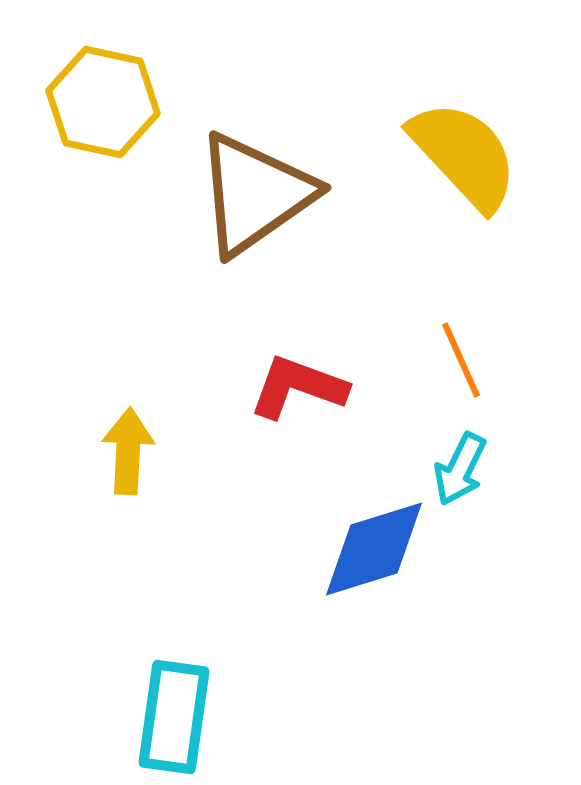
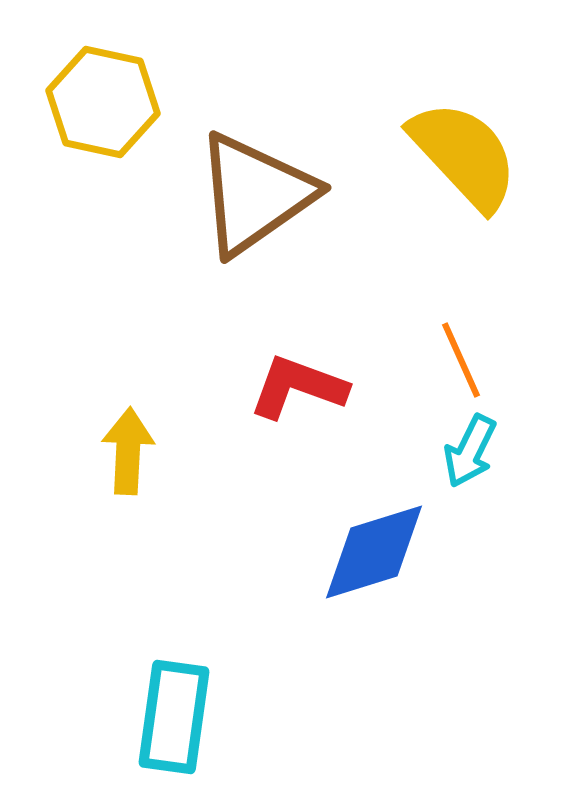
cyan arrow: moved 10 px right, 18 px up
blue diamond: moved 3 px down
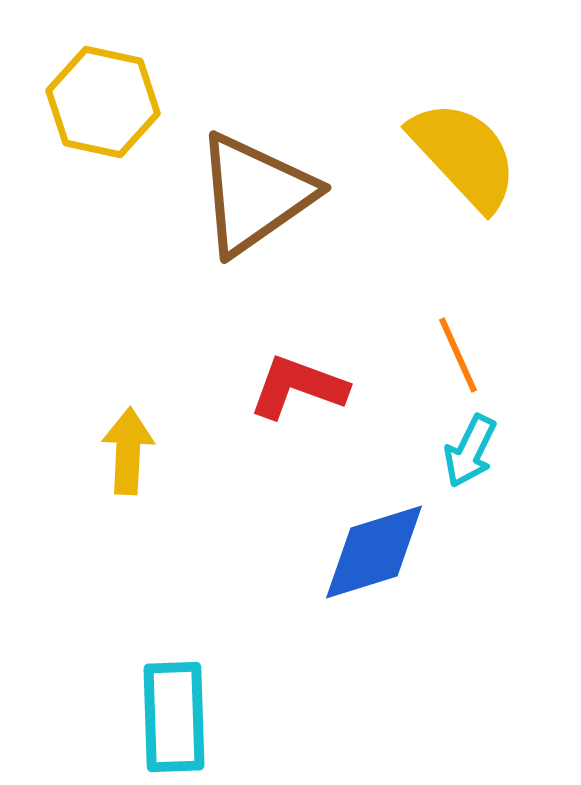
orange line: moved 3 px left, 5 px up
cyan rectangle: rotated 10 degrees counterclockwise
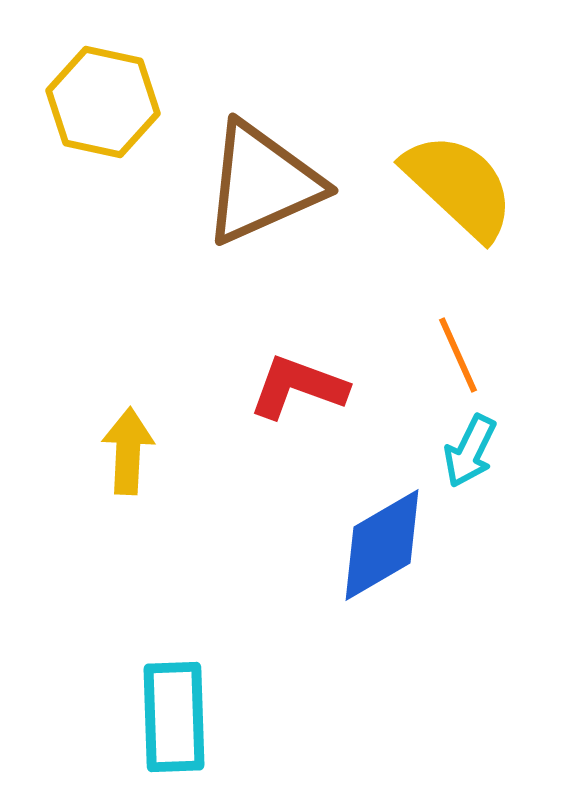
yellow semicircle: moved 5 px left, 31 px down; rotated 4 degrees counterclockwise
brown triangle: moved 7 px right, 11 px up; rotated 11 degrees clockwise
blue diamond: moved 8 px right, 7 px up; rotated 13 degrees counterclockwise
